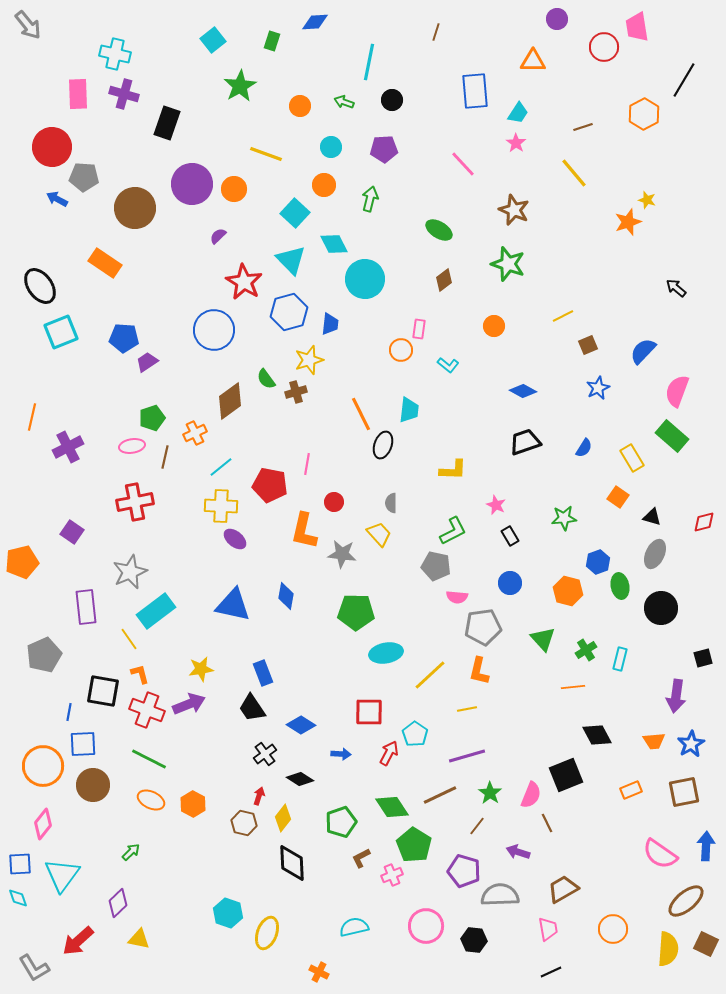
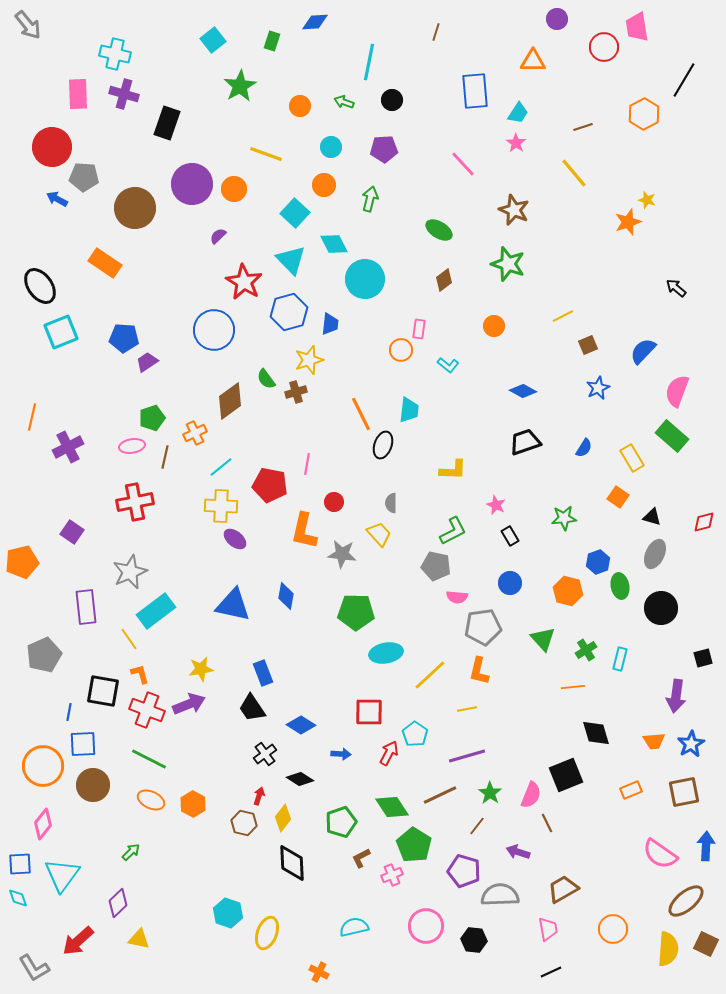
black diamond at (597, 735): moved 1 px left, 2 px up; rotated 12 degrees clockwise
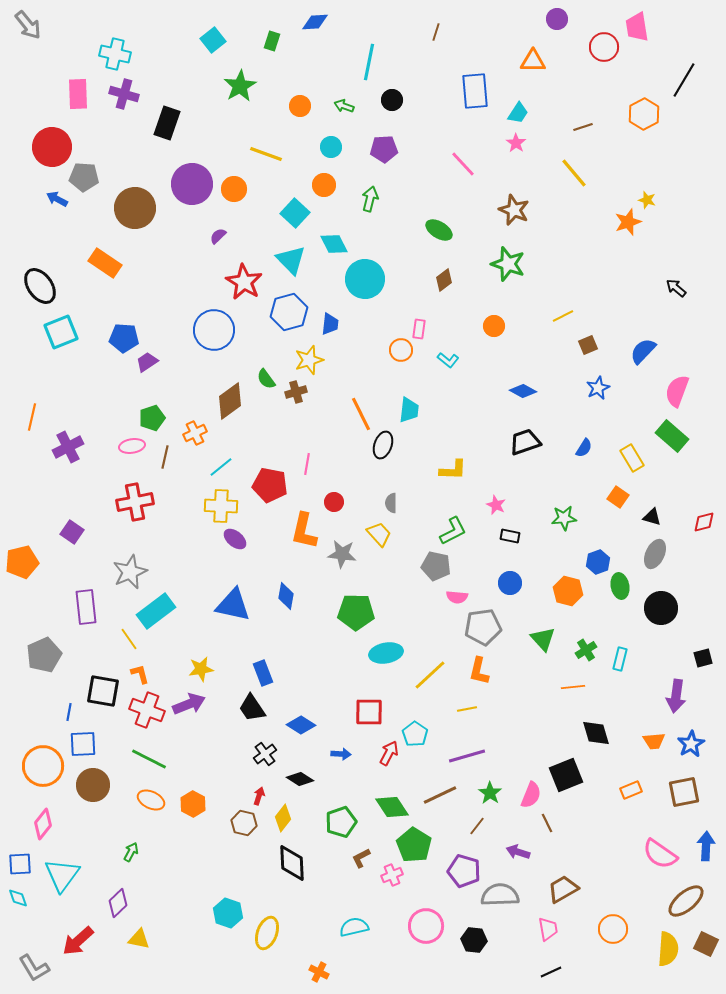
green arrow at (344, 102): moved 4 px down
cyan L-shape at (448, 365): moved 5 px up
black rectangle at (510, 536): rotated 48 degrees counterclockwise
green arrow at (131, 852): rotated 18 degrees counterclockwise
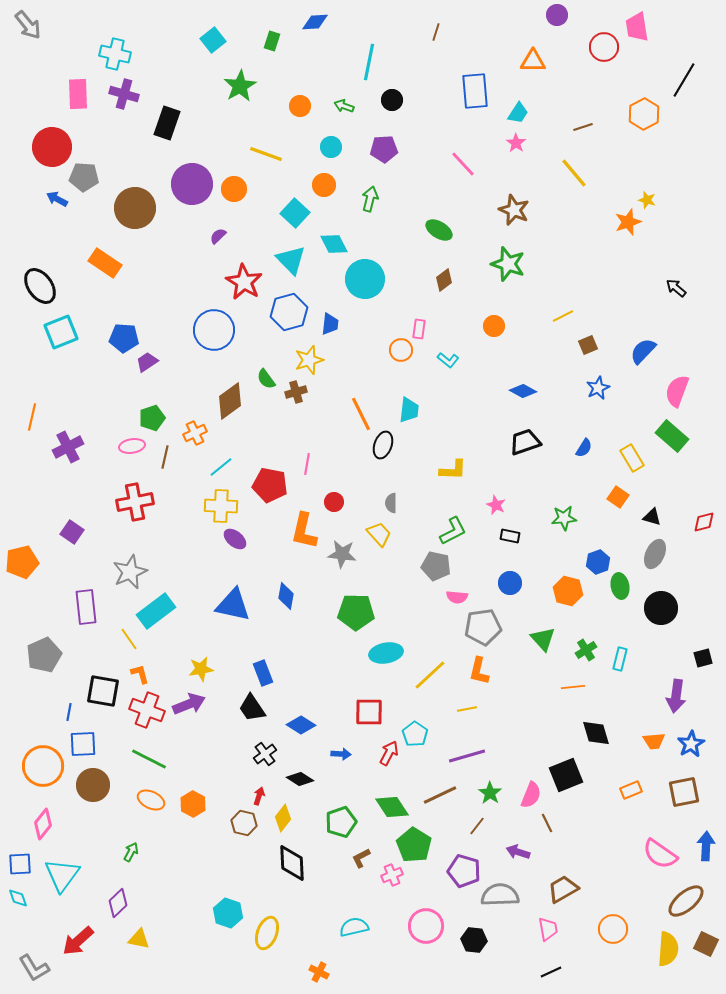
purple circle at (557, 19): moved 4 px up
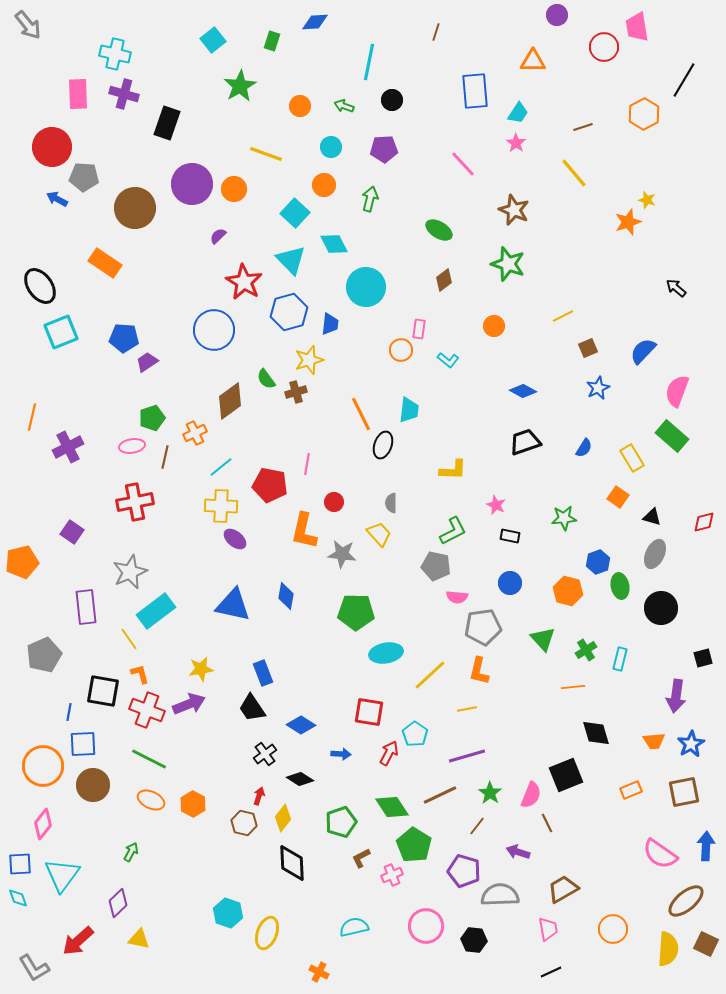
cyan circle at (365, 279): moved 1 px right, 8 px down
brown square at (588, 345): moved 3 px down
red square at (369, 712): rotated 8 degrees clockwise
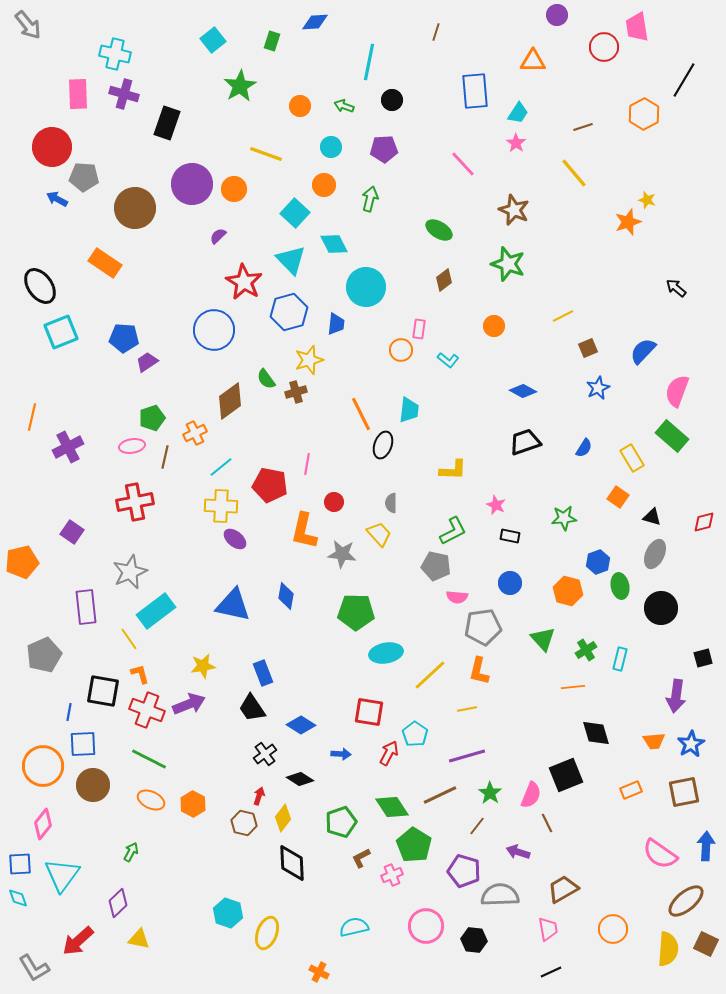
blue trapezoid at (330, 324): moved 6 px right
yellow star at (201, 669): moved 2 px right, 3 px up
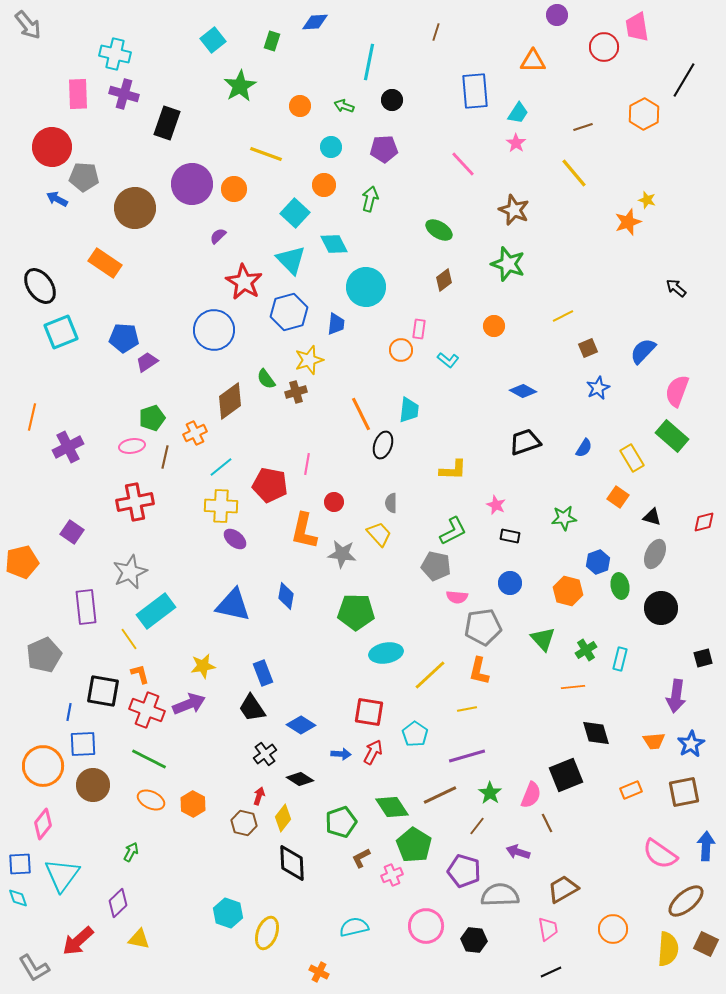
red arrow at (389, 753): moved 16 px left, 1 px up
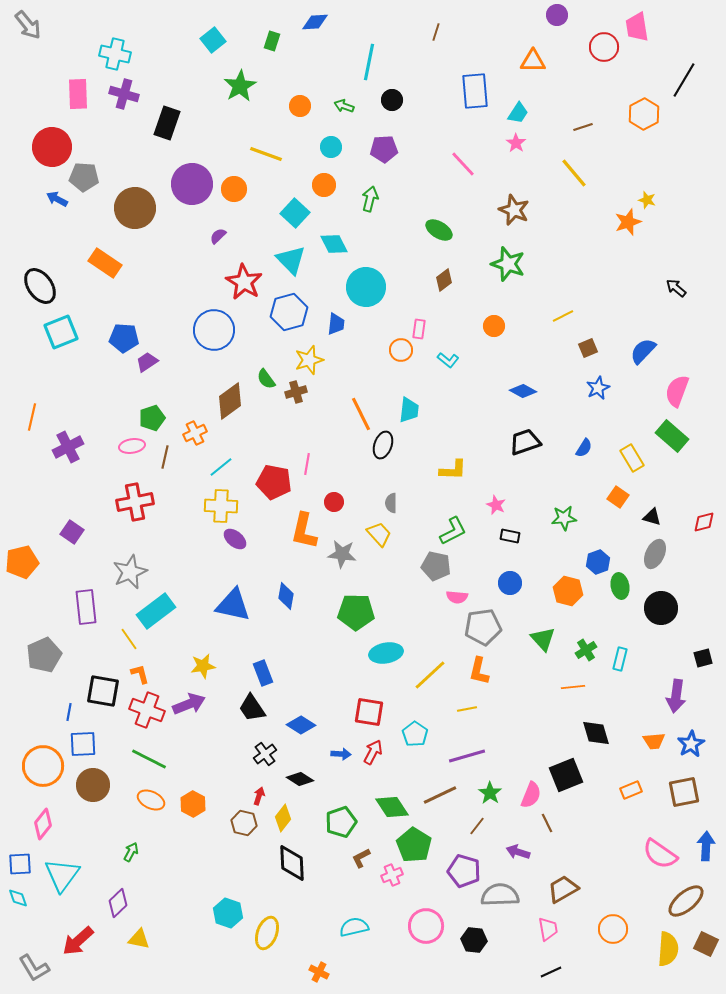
red pentagon at (270, 485): moved 4 px right, 3 px up
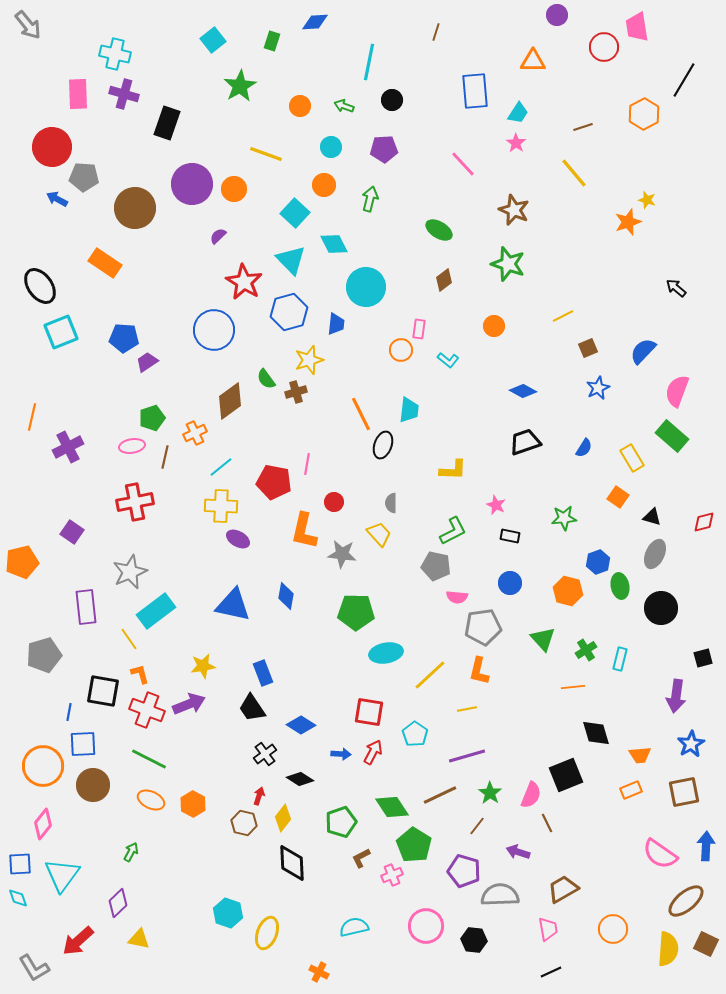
purple ellipse at (235, 539): moved 3 px right; rotated 10 degrees counterclockwise
gray pentagon at (44, 655): rotated 8 degrees clockwise
orange trapezoid at (654, 741): moved 14 px left, 14 px down
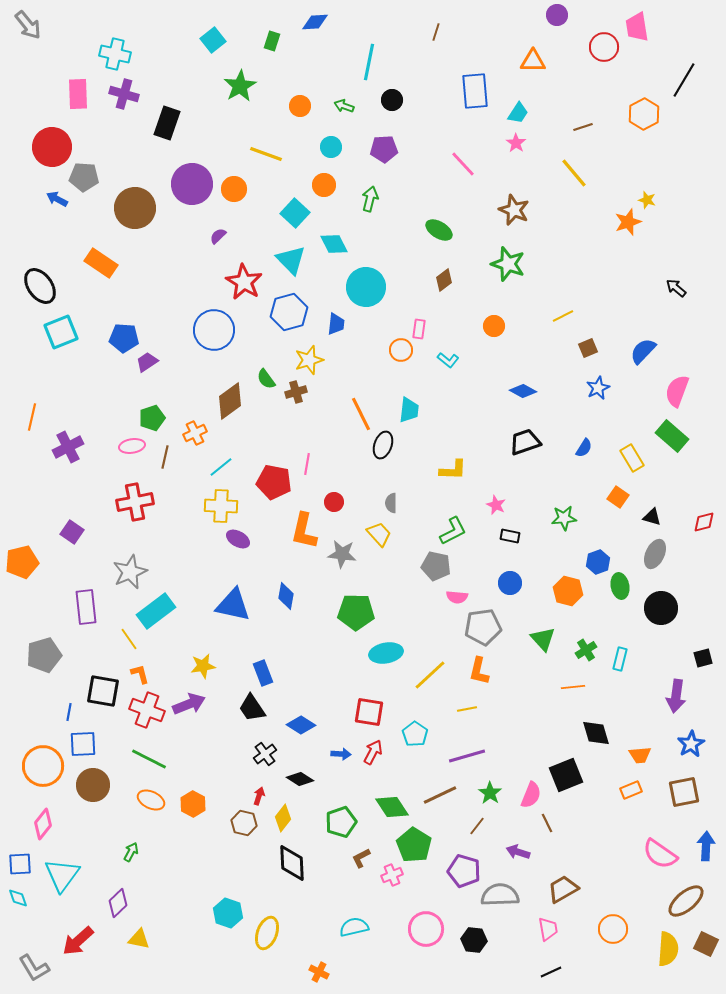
orange rectangle at (105, 263): moved 4 px left
pink circle at (426, 926): moved 3 px down
